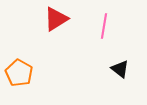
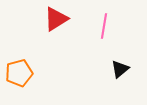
black triangle: rotated 42 degrees clockwise
orange pentagon: rotated 28 degrees clockwise
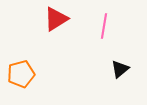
orange pentagon: moved 2 px right, 1 px down
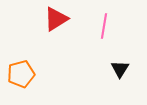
black triangle: rotated 18 degrees counterclockwise
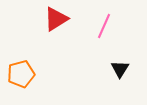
pink line: rotated 15 degrees clockwise
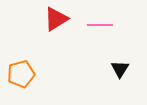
pink line: moved 4 px left, 1 px up; rotated 65 degrees clockwise
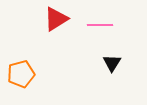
black triangle: moved 8 px left, 6 px up
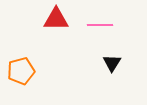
red triangle: rotated 32 degrees clockwise
orange pentagon: moved 3 px up
